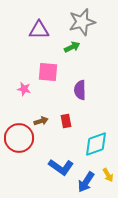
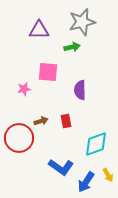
green arrow: rotated 14 degrees clockwise
pink star: rotated 24 degrees counterclockwise
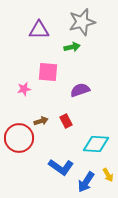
purple semicircle: rotated 72 degrees clockwise
red rectangle: rotated 16 degrees counterclockwise
cyan diamond: rotated 24 degrees clockwise
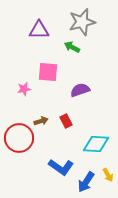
green arrow: rotated 140 degrees counterclockwise
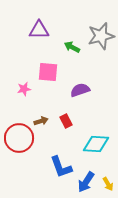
gray star: moved 19 px right, 14 px down
blue L-shape: rotated 35 degrees clockwise
yellow arrow: moved 9 px down
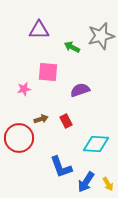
brown arrow: moved 2 px up
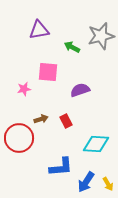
purple triangle: rotated 10 degrees counterclockwise
blue L-shape: rotated 75 degrees counterclockwise
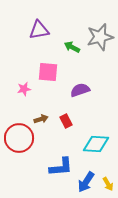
gray star: moved 1 px left, 1 px down
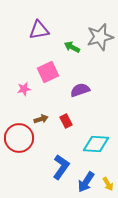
pink square: rotated 30 degrees counterclockwise
blue L-shape: rotated 50 degrees counterclockwise
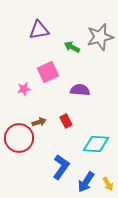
purple semicircle: rotated 24 degrees clockwise
brown arrow: moved 2 px left, 3 px down
